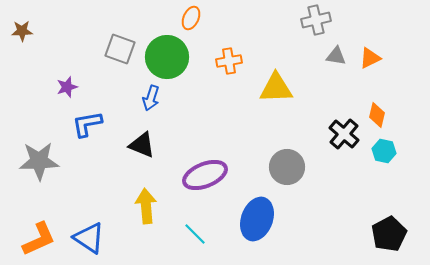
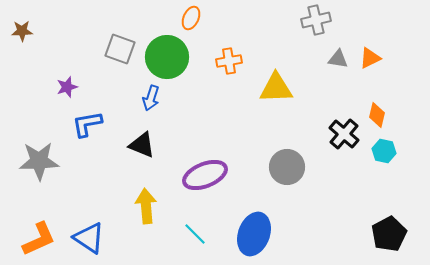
gray triangle: moved 2 px right, 3 px down
blue ellipse: moved 3 px left, 15 px down
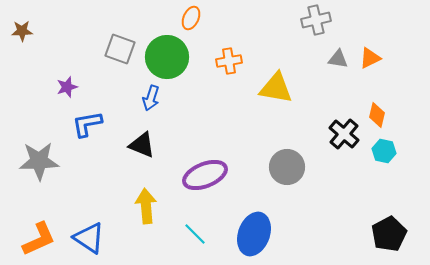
yellow triangle: rotated 12 degrees clockwise
